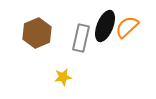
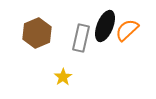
orange semicircle: moved 3 px down
yellow star: rotated 24 degrees counterclockwise
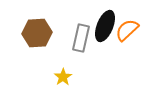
brown hexagon: rotated 20 degrees clockwise
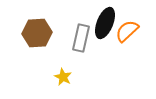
black ellipse: moved 3 px up
orange semicircle: moved 1 px down
yellow star: rotated 12 degrees counterclockwise
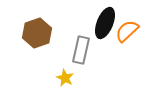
brown hexagon: rotated 16 degrees counterclockwise
gray rectangle: moved 12 px down
yellow star: moved 2 px right, 1 px down
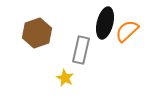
black ellipse: rotated 8 degrees counterclockwise
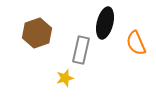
orange semicircle: moved 9 px right, 12 px down; rotated 70 degrees counterclockwise
yellow star: rotated 30 degrees clockwise
